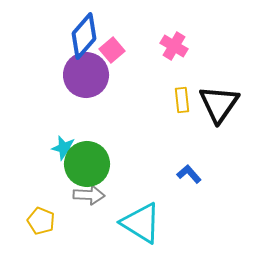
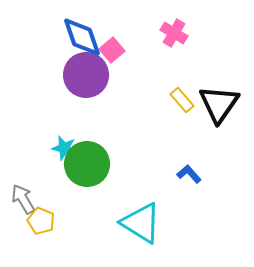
blue diamond: moved 2 px left, 1 px down; rotated 60 degrees counterclockwise
pink cross: moved 13 px up
yellow rectangle: rotated 35 degrees counterclockwise
gray arrow: moved 66 px left, 4 px down; rotated 124 degrees counterclockwise
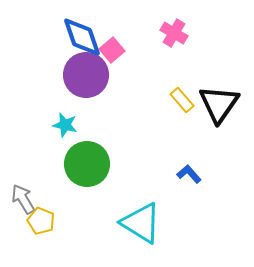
cyan star: moved 1 px right, 23 px up
